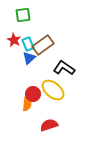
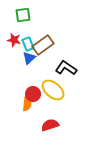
red star: rotated 16 degrees counterclockwise
black L-shape: moved 2 px right
red semicircle: moved 1 px right
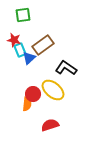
cyan rectangle: moved 8 px left, 6 px down
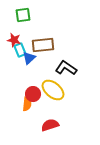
brown rectangle: rotated 30 degrees clockwise
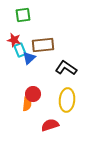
yellow ellipse: moved 14 px right, 10 px down; rotated 55 degrees clockwise
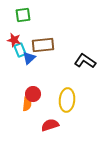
black L-shape: moved 19 px right, 7 px up
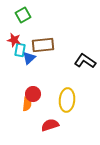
green square: rotated 21 degrees counterclockwise
cyan rectangle: rotated 32 degrees clockwise
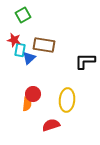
brown rectangle: moved 1 px right; rotated 15 degrees clockwise
black L-shape: rotated 35 degrees counterclockwise
red semicircle: moved 1 px right
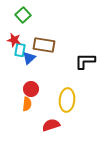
green square: rotated 14 degrees counterclockwise
red circle: moved 2 px left, 5 px up
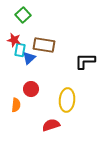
orange semicircle: moved 11 px left, 1 px down
